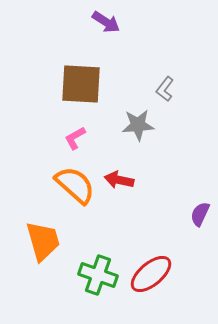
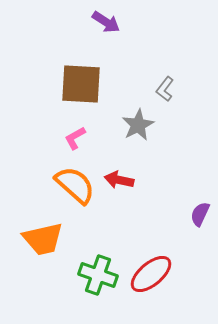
gray star: rotated 24 degrees counterclockwise
orange trapezoid: moved 2 px up; rotated 93 degrees clockwise
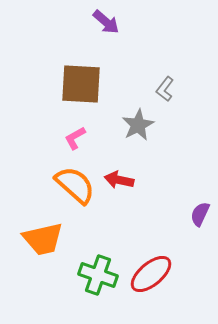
purple arrow: rotated 8 degrees clockwise
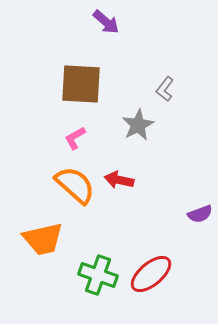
purple semicircle: rotated 135 degrees counterclockwise
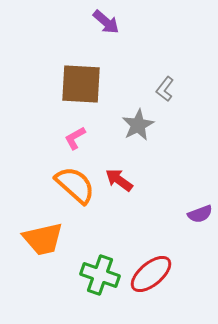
red arrow: rotated 24 degrees clockwise
green cross: moved 2 px right
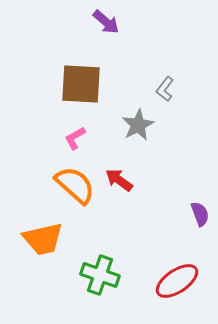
purple semicircle: rotated 90 degrees counterclockwise
red ellipse: moved 26 px right, 7 px down; rotated 6 degrees clockwise
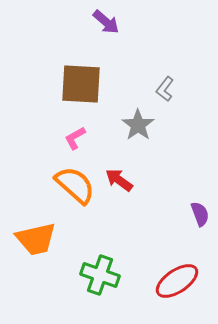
gray star: rotated 8 degrees counterclockwise
orange trapezoid: moved 7 px left
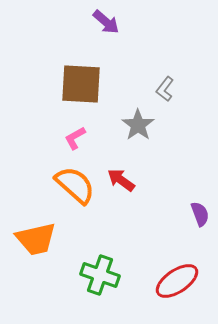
red arrow: moved 2 px right
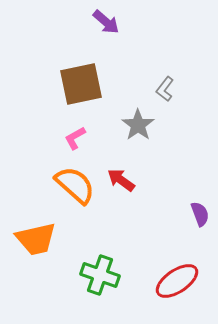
brown square: rotated 15 degrees counterclockwise
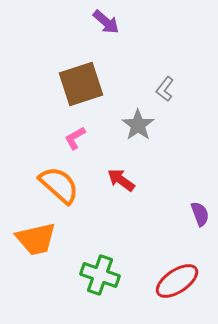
brown square: rotated 6 degrees counterclockwise
orange semicircle: moved 16 px left
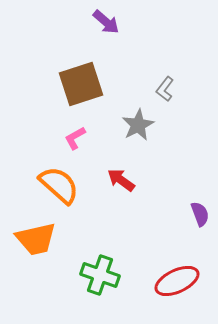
gray star: rotated 8 degrees clockwise
red ellipse: rotated 9 degrees clockwise
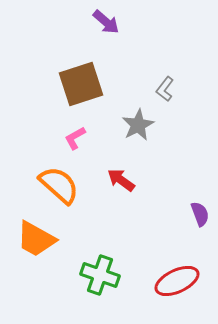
orange trapezoid: rotated 42 degrees clockwise
